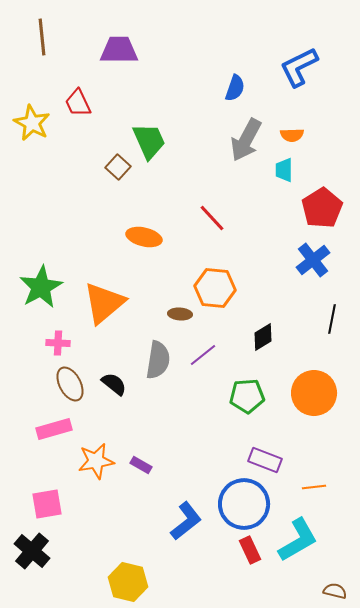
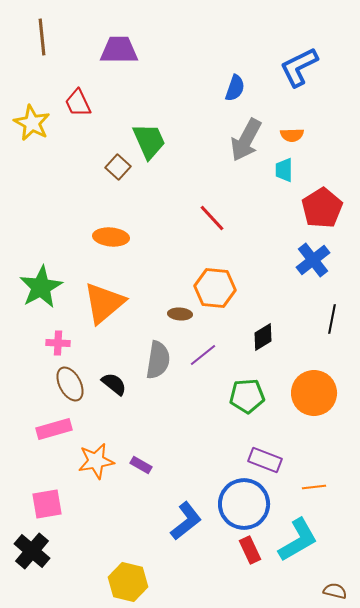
orange ellipse at (144, 237): moved 33 px left; rotated 8 degrees counterclockwise
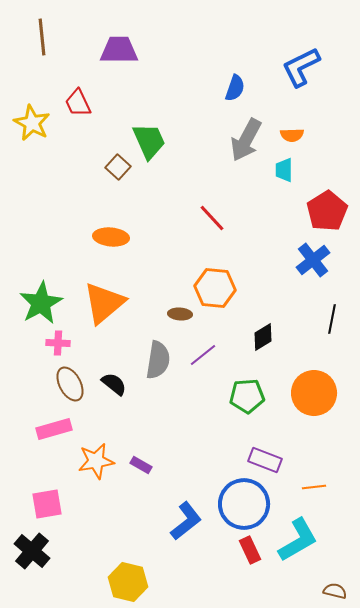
blue L-shape at (299, 67): moved 2 px right
red pentagon at (322, 208): moved 5 px right, 3 px down
green star at (41, 287): moved 16 px down
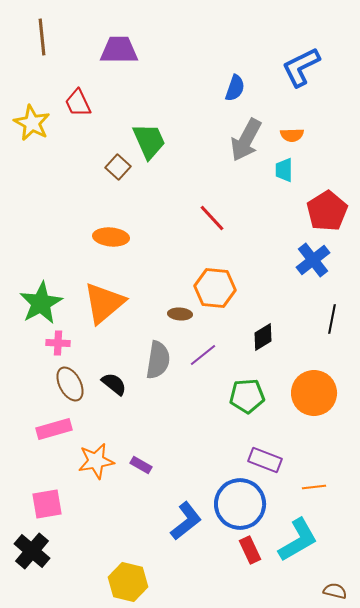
blue circle at (244, 504): moved 4 px left
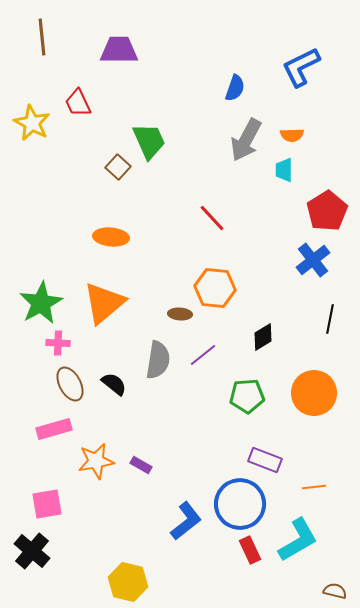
black line at (332, 319): moved 2 px left
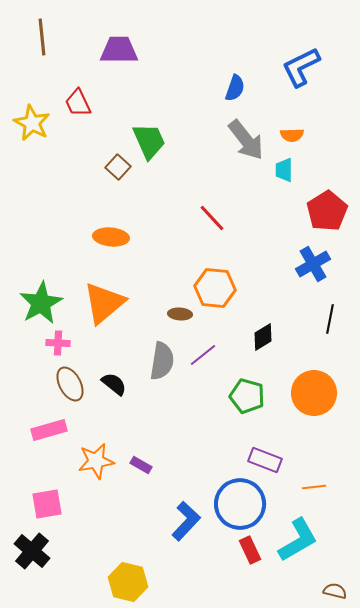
gray arrow at (246, 140): rotated 66 degrees counterclockwise
blue cross at (313, 260): moved 4 px down; rotated 8 degrees clockwise
gray semicircle at (158, 360): moved 4 px right, 1 px down
green pentagon at (247, 396): rotated 20 degrees clockwise
pink rectangle at (54, 429): moved 5 px left, 1 px down
blue L-shape at (186, 521): rotated 9 degrees counterclockwise
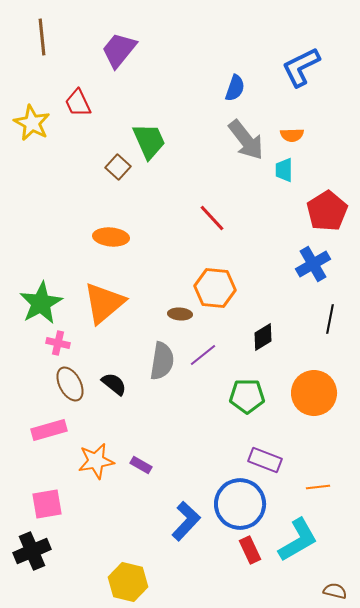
purple trapezoid at (119, 50): rotated 51 degrees counterclockwise
pink cross at (58, 343): rotated 10 degrees clockwise
green pentagon at (247, 396): rotated 16 degrees counterclockwise
orange line at (314, 487): moved 4 px right
black cross at (32, 551): rotated 27 degrees clockwise
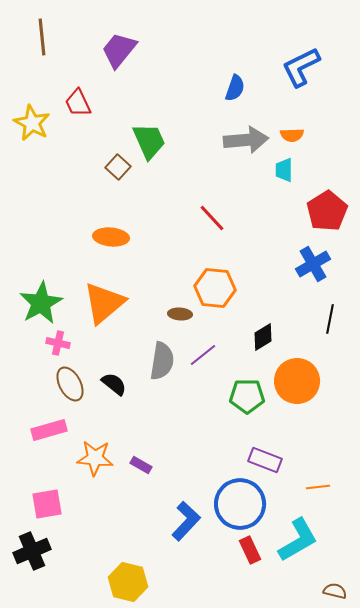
gray arrow at (246, 140): rotated 57 degrees counterclockwise
orange circle at (314, 393): moved 17 px left, 12 px up
orange star at (96, 461): moved 1 px left, 3 px up; rotated 15 degrees clockwise
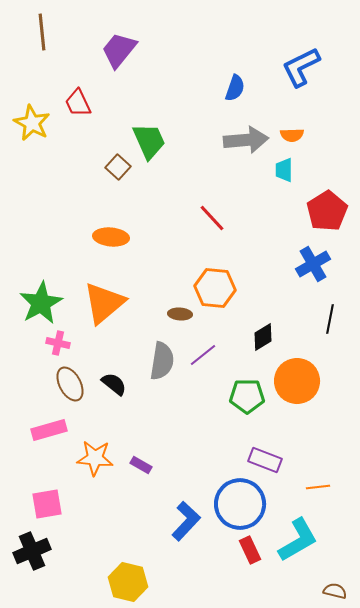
brown line at (42, 37): moved 5 px up
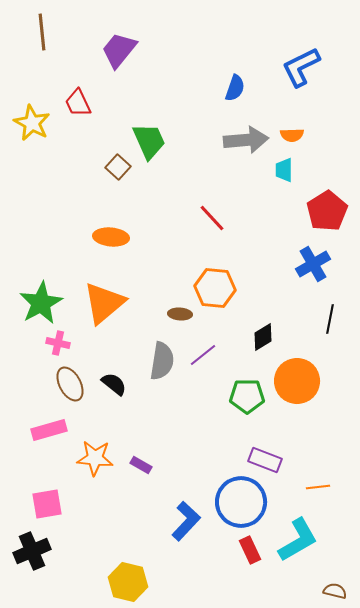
blue circle at (240, 504): moved 1 px right, 2 px up
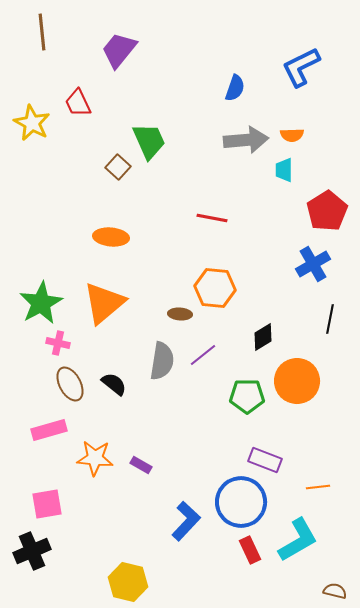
red line at (212, 218): rotated 36 degrees counterclockwise
